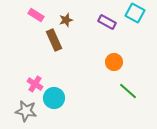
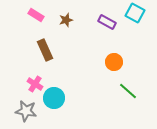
brown rectangle: moved 9 px left, 10 px down
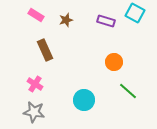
purple rectangle: moved 1 px left, 1 px up; rotated 12 degrees counterclockwise
cyan circle: moved 30 px right, 2 px down
gray star: moved 8 px right, 1 px down
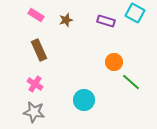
brown rectangle: moved 6 px left
green line: moved 3 px right, 9 px up
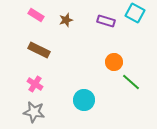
brown rectangle: rotated 40 degrees counterclockwise
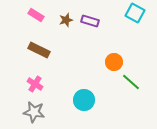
purple rectangle: moved 16 px left
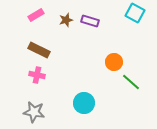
pink rectangle: rotated 63 degrees counterclockwise
pink cross: moved 2 px right, 9 px up; rotated 21 degrees counterclockwise
cyan circle: moved 3 px down
